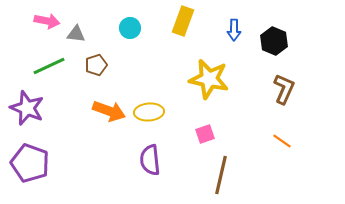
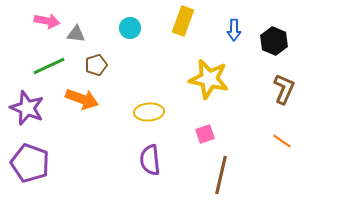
orange arrow: moved 27 px left, 12 px up
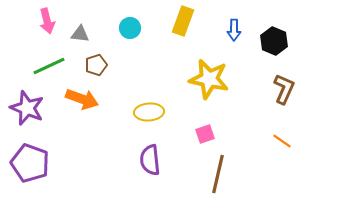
pink arrow: rotated 65 degrees clockwise
gray triangle: moved 4 px right
brown line: moved 3 px left, 1 px up
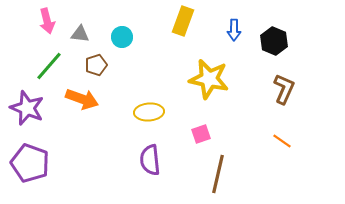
cyan circle: moved 8 px left, 9 px down
green line: rotated 24 degrees counterclockwise
pink square: moved 4 px left
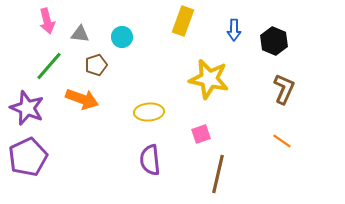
purple pentagon: moved 2 px left, 6 px up; rotated 27 degrees clockwise
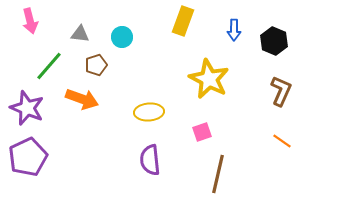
pink arrow: moved 17 px left
yellow star: rotated 15 degrees clockwise
brown L-shape: moved 3 px left, 2 px down
pink square: moved 1 px right, 2 px up
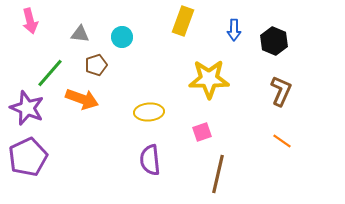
green line: moved 1 px right, 7 px down
yellow star: rotated 27 degrees counterclockwise
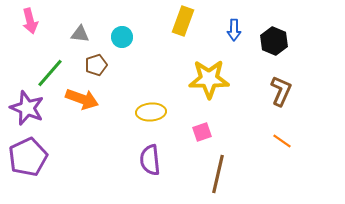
yellow ellipse: moved 2 px right
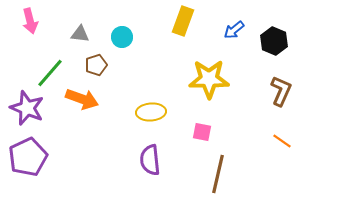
blue arrow: rotated 50 degrees clockwise
pink square: rotated 30 degrees clockwise
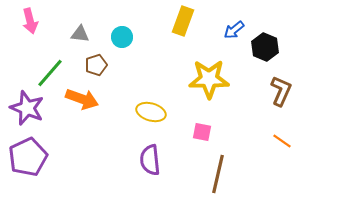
black hexagon: moved 9 px left, 6 px down
yellow ellipse: rotated 20 degrees clockwise
